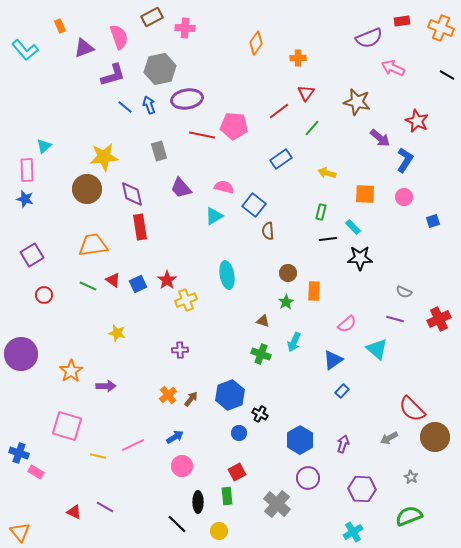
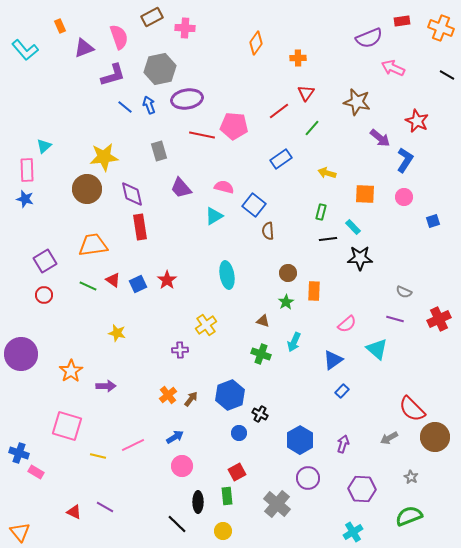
purple square at (32, 255): moved 13 px right, 6 px down
yellow cross at (186, 300): moved 20 px right, 25 px down; rotated 15 degrees counterclockwise
yellow circle at (219, 531): moved 4 px right
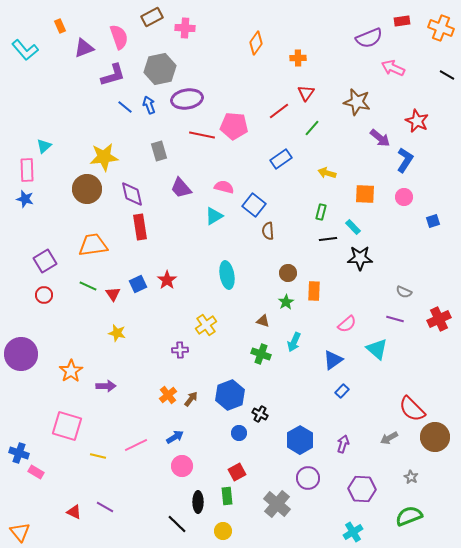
red triangle at (113, 280): moved 14 px down; rotated 21 degrees clockwise
pink line at (133, 445): moved 3 px right
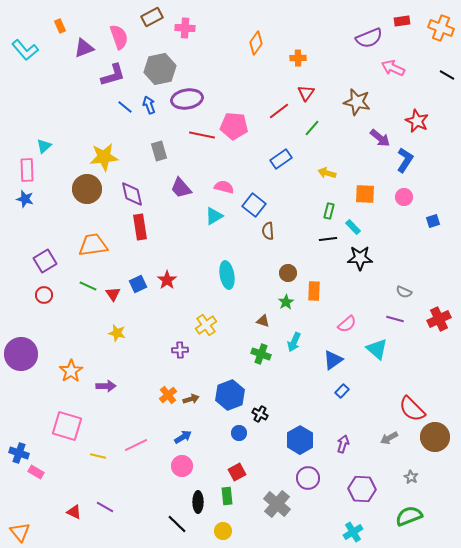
green rectangle at (321, 212): moved 8 px right, 1 px up
brown arrow at (191, 399): rotated 35 degrees clockwise
blue arrow at (175, 437): moved 8 px right
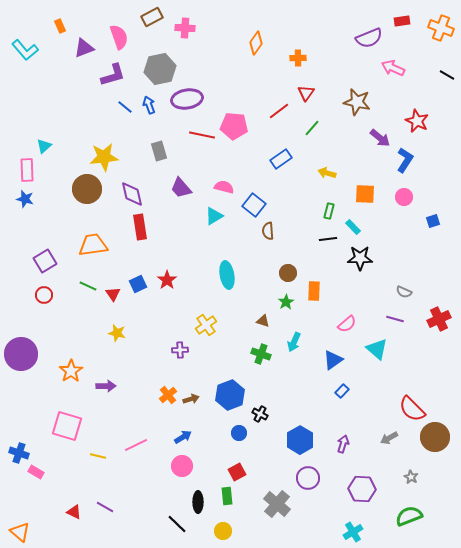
orange triangle at (20, 532): rotated 10 degrees counterclockwise
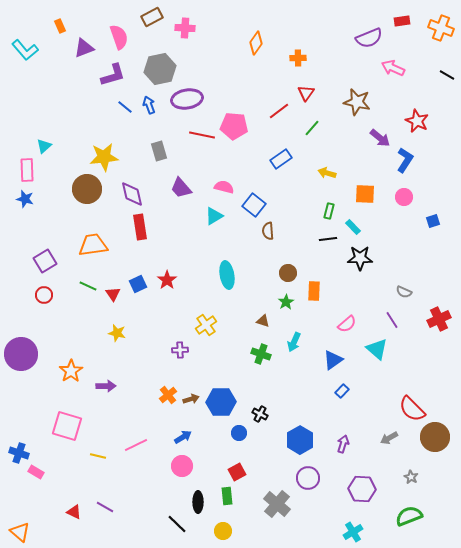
purple line at (395, 319): moved 3 px left, 1 px down; rotated 42 degrees clockwise
blue hexagon at (230, 395): moved 9 px left, 7 px down; rotated 20 degrees clockwise
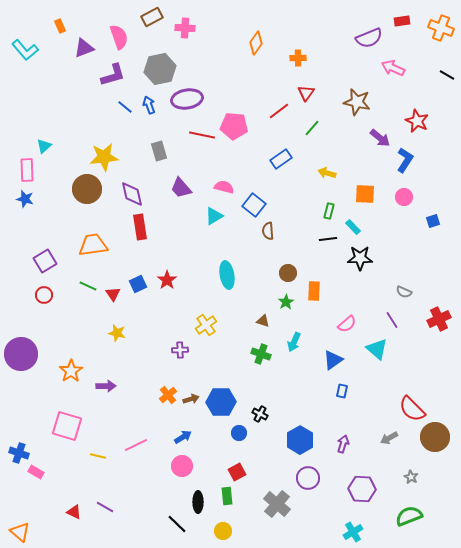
blue rectangle at (342, 391): rotated 32 degrees counterclockwise
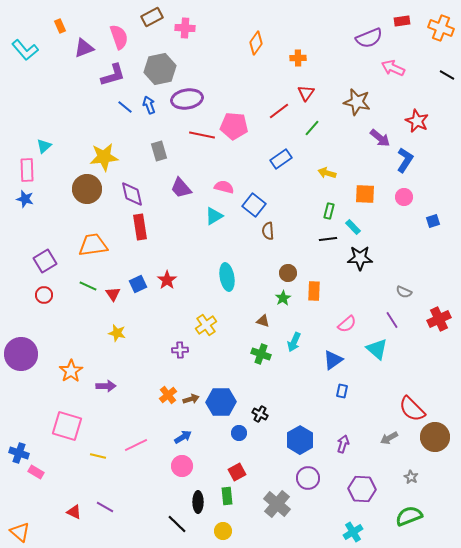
cyan ellipse at (227, 275): moved 2 px down
green star at (286, 302): moved 3 px left, 4 px up
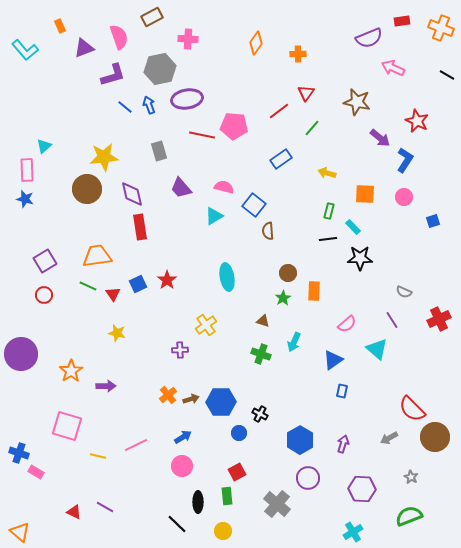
pink cross at (185, 28): moved 3 px right, 11 px down
orange cross at (298, 58): moved 4 px up
orange trapezoid at (93, 245): moved 4 px right, 11 px down
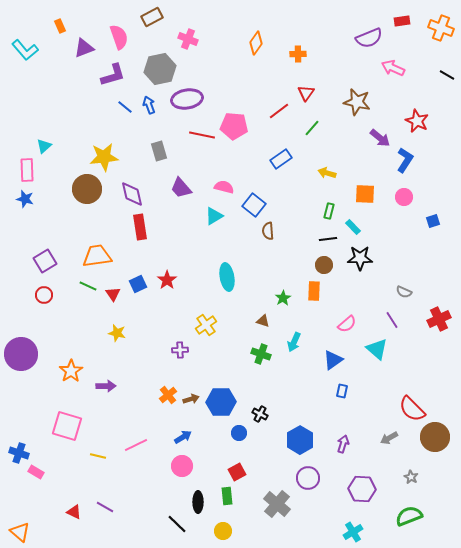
pink cross at (188, 39): rotated 18 degrees clockwise
brown circle at (288, 273): moved 36 px right, 8 px up
